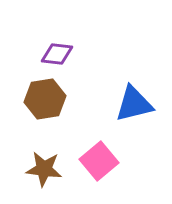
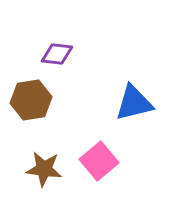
brown hexagon: moved 14 px left, 1 px down
blue triangle: moved 1 px up
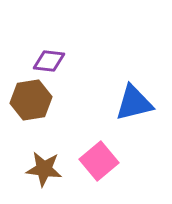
purple diamond: moved 8 px left, 7 px down
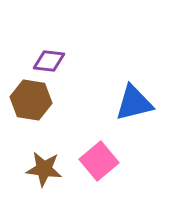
brown hexagon: rotated 18 degrees clockwise
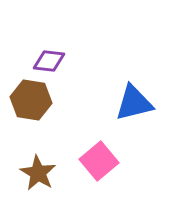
brown star: moved 6 px left, 4 px down; rotated 24 degrees clockwise
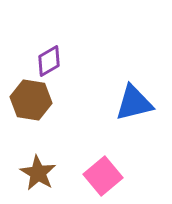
purple diamond: rotated 36 degrees counterclockwise
pink square: moved 4 px right, 15 px down
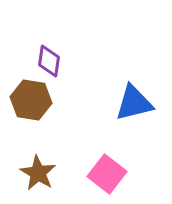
purple diamond: rotated 52 degrees counterclockwise
pink square: moved 4 px right, 2 px up; rotated 12 degrees counterclockwise
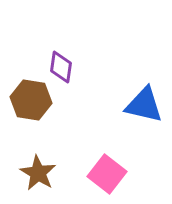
purple diamond: moved 12 px right, 6 px down
blue triangle: moved 10 px right, 2 px down; rotated 27 degrees clockwise
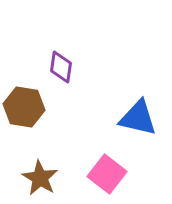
brown hexagon: moved 7 px left, 7 px down
blue triangle: moved 6 px left, 13 px down
brown star: moved 2 px right, 5 px down
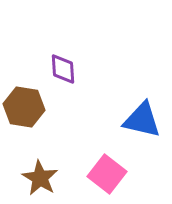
purple diamond: moved 2 px right, 2 px down; rotated 12 degrees counterclockwise
blue triangle: moved 4 px right, 2 px down
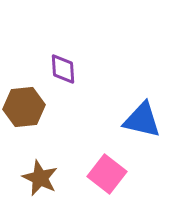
brown hexagon: rotated 15 degrees counterclockwise
brown star: rotated 6 degrees counterclockwise
